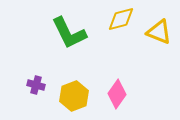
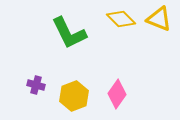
yellow diamond: rotated 60 degrees clockwise
yellow triangle: moved 13 px up
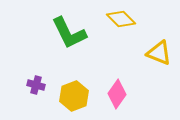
yellow triangle: moved 34 px down
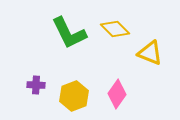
yellow diamond: moved 6 px left, 10 px down
yellow triangle: moved 9 px left
purple cross: rotated 12 degrees counterclockwise
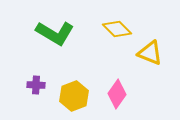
yellow diamond: moved 2 px right
green L-shape: moved 14 px left; rotated 33 degrees counterclockwise
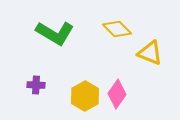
yellow hexagon: moved 11 px right; rotated 8 degrees counterclockwise
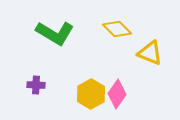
yellow hexagon: moved 6 px right, 2 px up
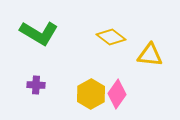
yellow diamond: moved 6 px left, 8 px down; rotated 8 degrees counterclockwise
green L-shape: moved 16 px left
yellow triangle: moved 2 px down; rotated 16 degrees counterclockwise
